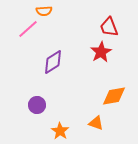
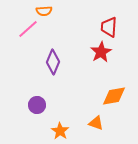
red trapezoid: rotated 25 degrees clockwise
purple diamond: rotated 35 degrees counterclockwise
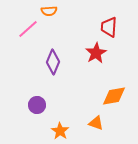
orange semicircle: moved 5 px right
red star: moved 5 px left, 1 px down
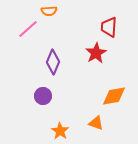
purple circle: moved 6 px right, 9 px up
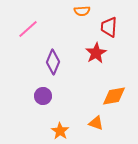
orange semicircle: moved 33 px right
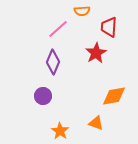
pink line: moved 30 px right
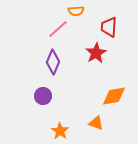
orange semicircle: moved 6 px left
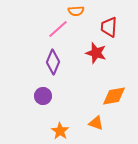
red star: rotated 25 degrees counterclockwise
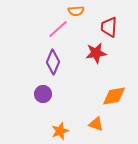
red star: rotated 25 degrees counterclockwise
purple circle: moved 2 px up
orange triangle: moved 1 px down
orange star: rotated 18 degrees clockwise
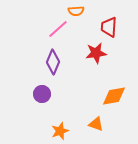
purple circle: moved 1 px left
